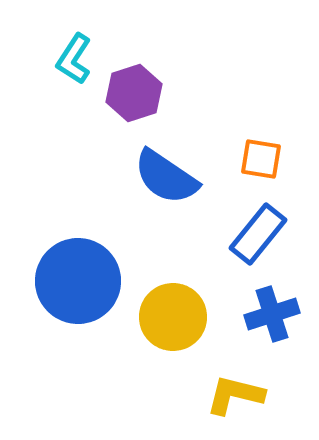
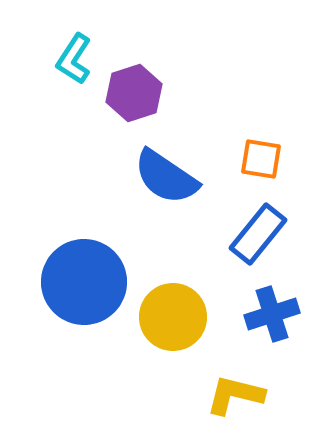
blue circle: moved 6 px right, 1 px down
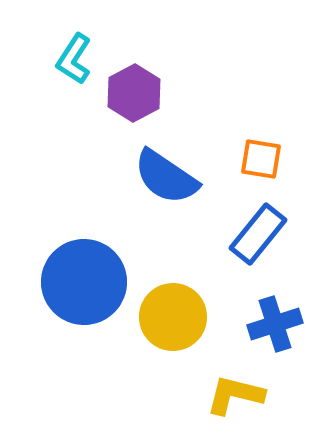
purple hexagon: rotated 10 degrees counterclockwise
blue cross: moved 3 px right, 10 px down
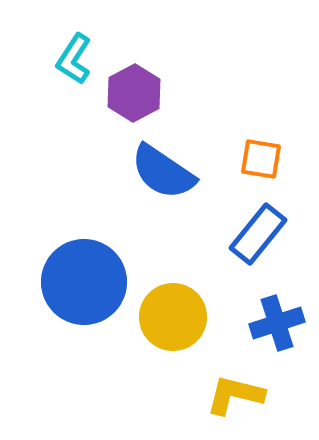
blue semicircle: moved 3 px left, 5 px up
blue cross: moved 2 px right, 1 px up
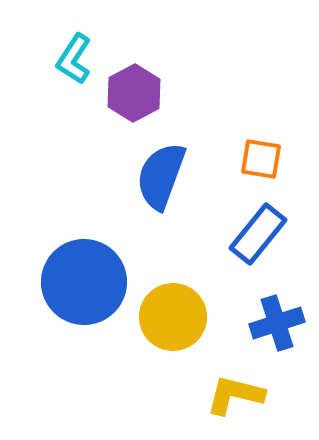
blue semicircle: moved 2 px left, 4 px down; rotated 76 degrees clockwise
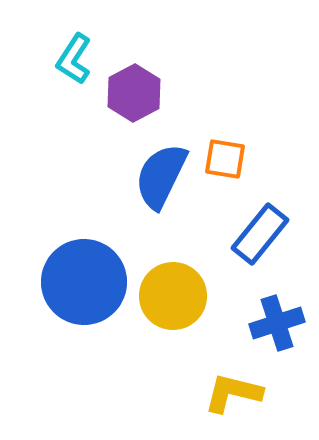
orange square: moved 36 px left
blue semicircle: rotated 6 degrees clockwise
blue rectangle: moved 2 px right
yellow circle: moved 21 px up
yellow L-shape: moved 2 px left, 2 px up
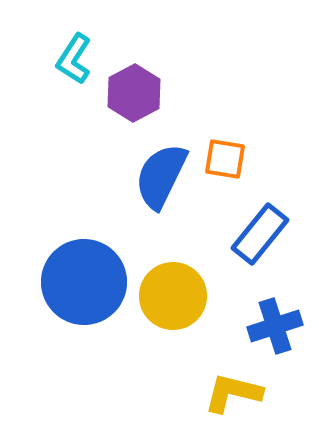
blue cross: moved 2 px left, 3 px down
